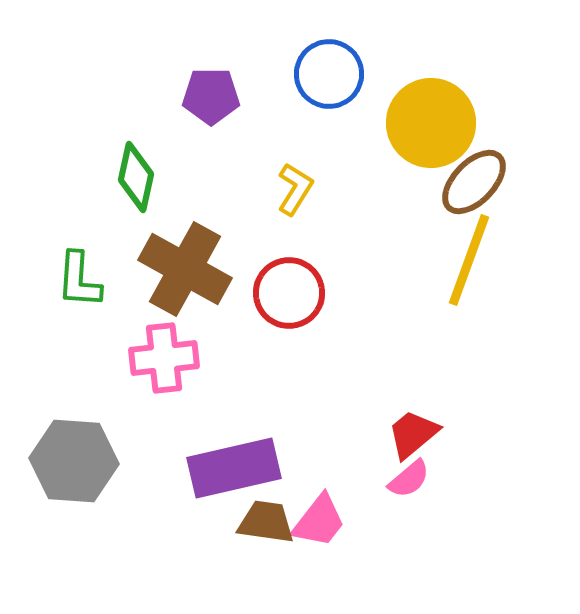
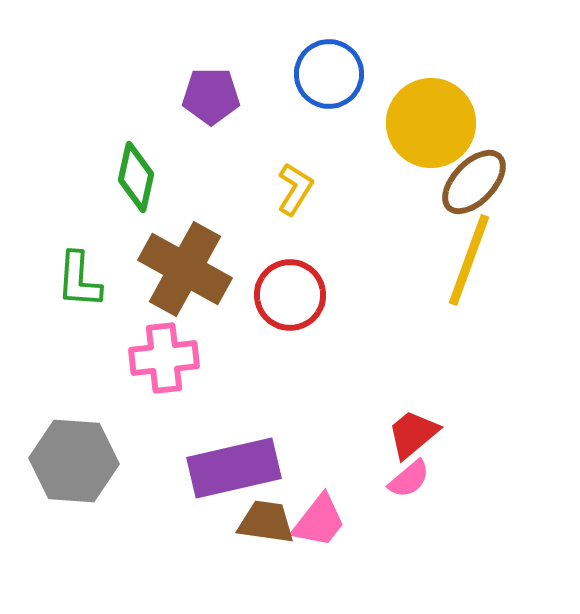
red circle: moved 1 px right, 2 px down
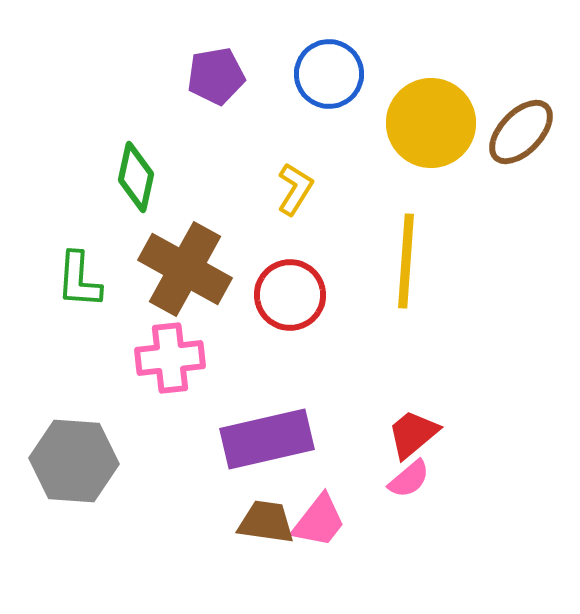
purple pentagon: moved 5 px right, 20 px up; rotated 10 degrees counterclockwise
brown ellipse: moved 47 px right, 50 px up
yellow line: moved 63 px left, 1 px down; rotated 16 degrees counterclockwise
pink cross: moved 6 px right
purple rectangle: moved 33 px right, 29 px up
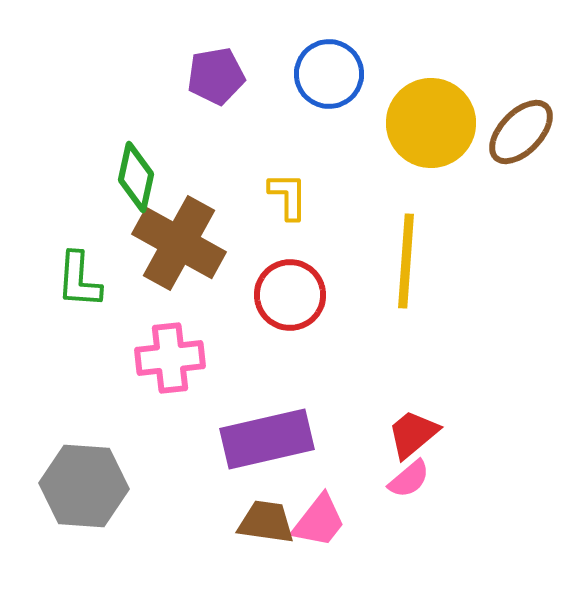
yellow L-shape: moved 7 px left, 7 px down; rotated 32 degrees counterclockwise
brown cross: moved 6 px left, 26 px up
gray hexagon: moved 10 px right, 25 px down
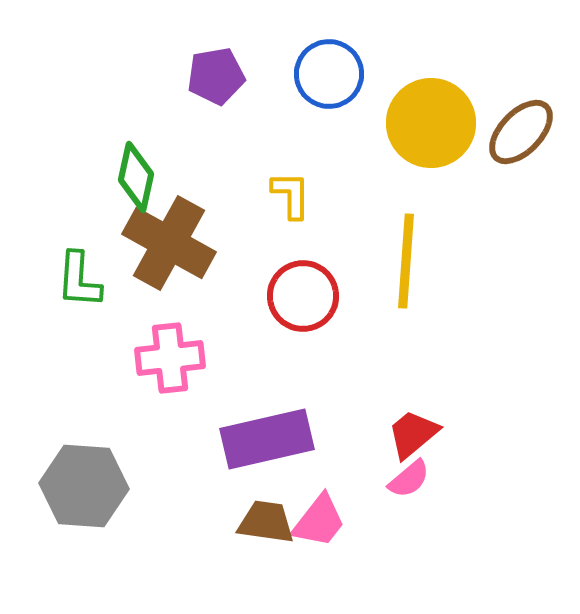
yellow L-shape: moved 3 px right, 1 px up
brown cross: moved 10 px left
red circle: moved 13 px right, 1 px down
